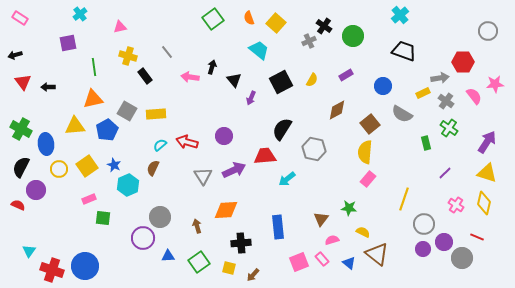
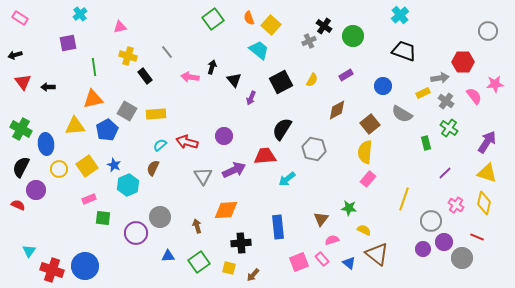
yellow square at (276, 23): moved 5 px left, 2 px down
gray circle at (424, 224): moved 7 px right, 3 px up
yellow semicircle at (363, 232): moved 1 px right, 2 px up
purple circle at (143, 238): moved 7 px left, 5 px up
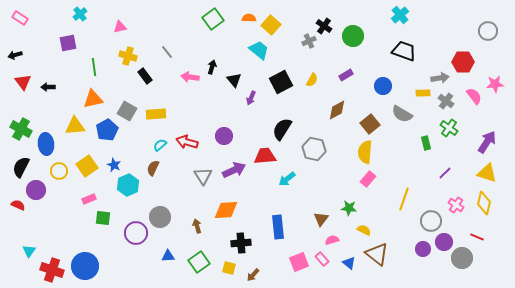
orange semicircle at (249, 18): rotated 112 degrees clockwise
yellow rectangle at (423, 93): rotated 24 degrees clockwise
yellow circle at (59, 169): moved 2 px down
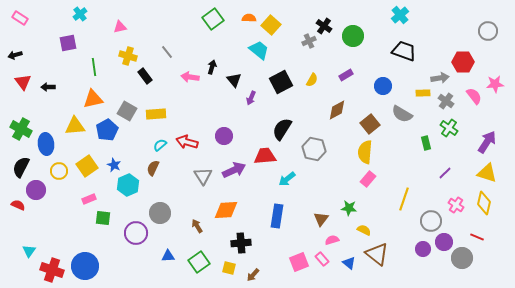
gray circle at (160, 217): moved 4 px up
brown arrow at (197, 226): rotated 16 degrees counterclockwise
blue rectangle at (278, 227): moved 1 px left, 11 px up; rotated 15 degrees clockwise
